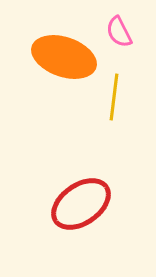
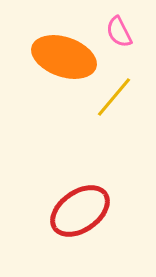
yellow line: rotated 33 degrees clockwise
red ellipse: moved 1 px left, 7 px down
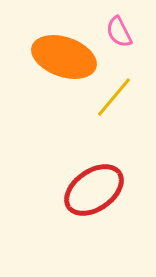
red ellipse: moved 14 px right, 21 px up
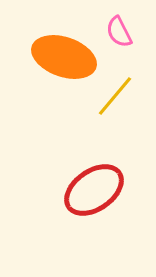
yellow line: moved 1 px right, 1 px up
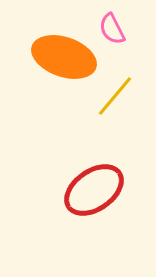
pink semicircle: moved 7 px left, 3 px up
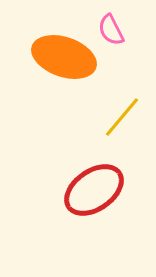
pink semicircle: moved 1 px left, 1 px down
yellow line: moved 7 px right, 21 px down
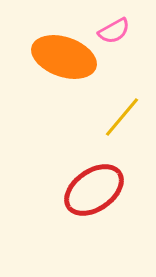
pink semicircle: moved 3 px right, 1 px down; rotated 92 degrees counterclockwise
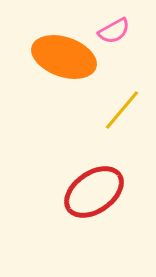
yellow line: moved 7 px up
red ellipse: moved 2 px down
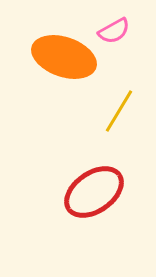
yellow line: moved 3 px left, 1 px down; rotated 9 degrees counterclockwise
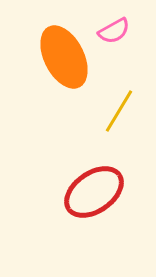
orange ellipse: rotated 44 degrees clockwise
